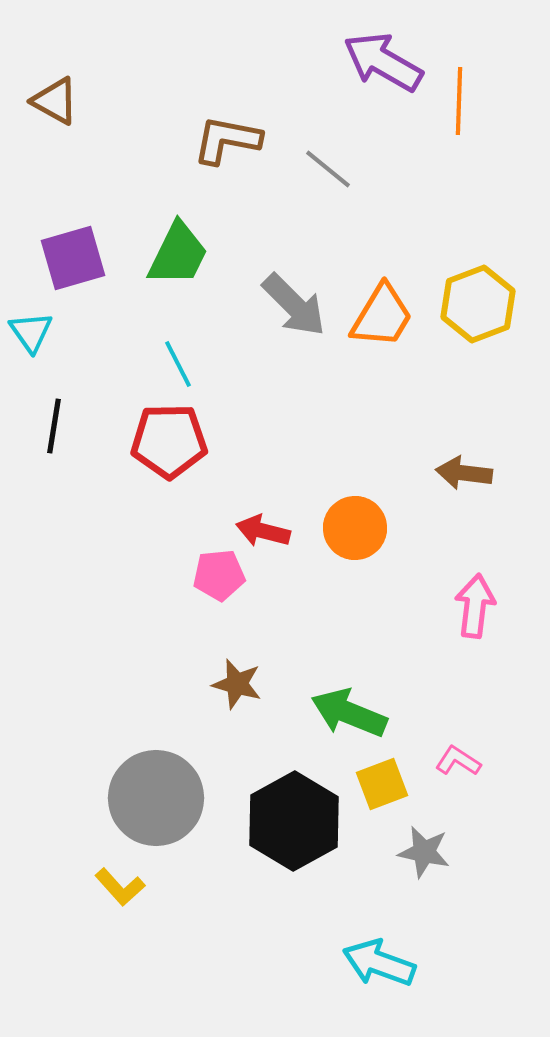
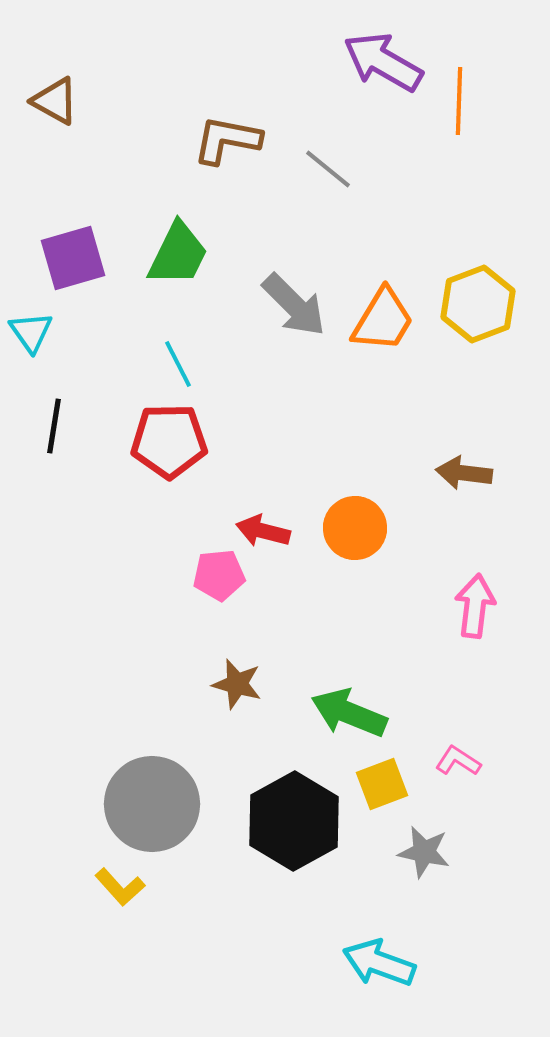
orange trapezoid: moved 1 px right, 4 px down
gray circle: moved 4 px left, 6 px down
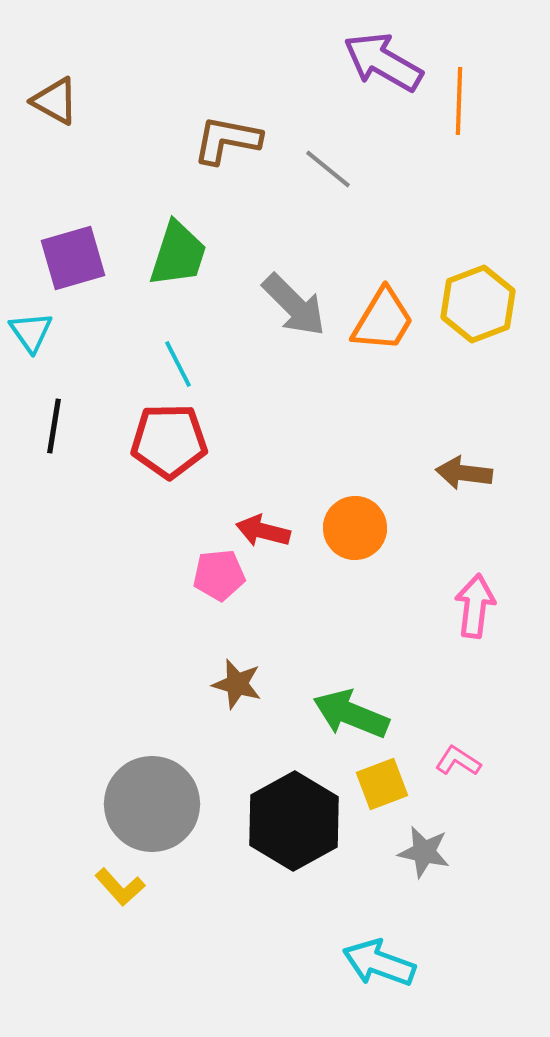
green trapezoid: rotated 8 degrees counterclockwise
green arrow: moved 2 px right, 1 px down
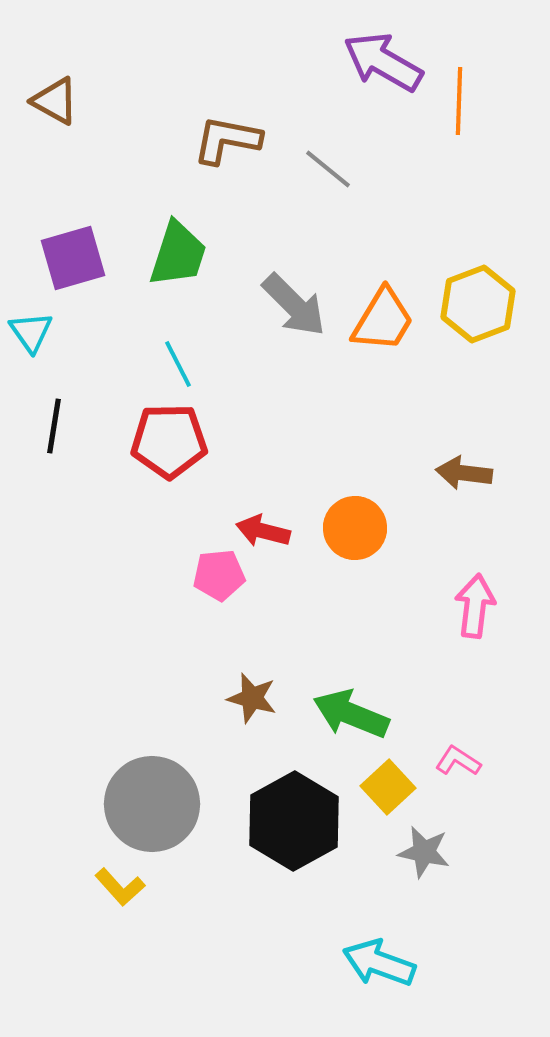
brown star: moved 15 px right, 14 px down
yellow square: moved 6 px right, 3 px down; rotated 22 degrees counterclockwise
